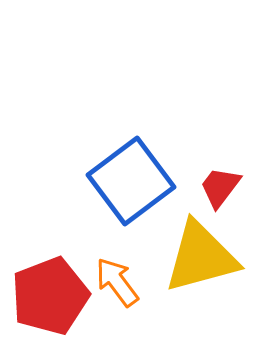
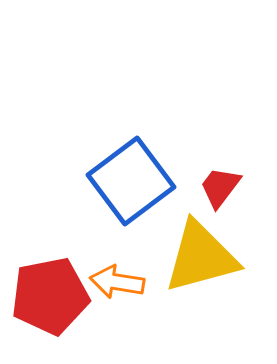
orange arrow: rotated 44 degrees counterclockwise
red pentagon: rotated 10 degrees clockwise
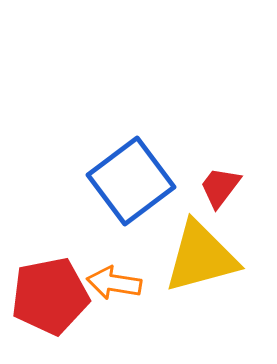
orange arrow: moved 3 px left, 1 px down
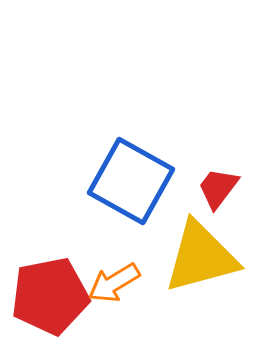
blue square: rotated 24 degrees counterclockwise
red trapezoid: moved 2 px left, 1 px down
orange arrow: rotated 40 degrees counterclockwise
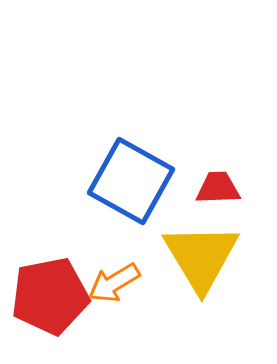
red trapezoid: rotated 51 degrees clockwise
yellow triangle: rotated 46 degrees counterclockwise
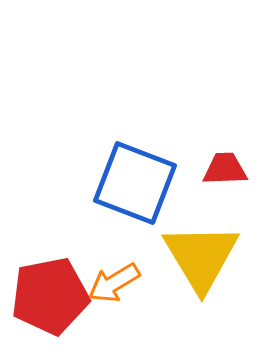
blue square: moved 4 px right, 2 px down; rotated 8 degrees counterclockwise
red trapezoid: moved 7 px right, 19 px up
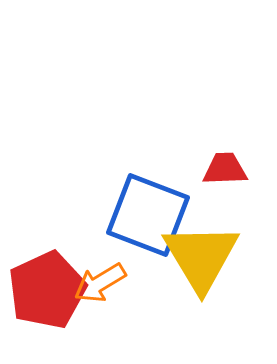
blue square: moved 13 px right, 32 px down
orange arrow: moved 14 px left
red pentagon: moved 3 px left, 6 px up; rotated 14 degrees counterclockwise
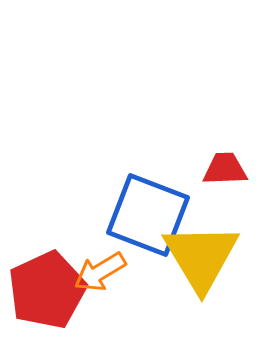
orange arrow: moved 11 px up
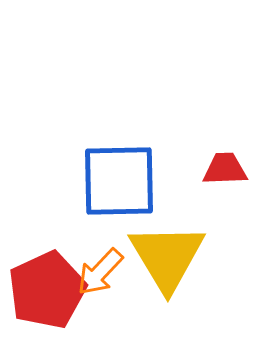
blue square: moved 29 px left, 34 px up; rotated 22 degrees counterclockwise
yellow triangle: moved 34 px left
orange arrow: rotated 16 degrees counterclockwise
